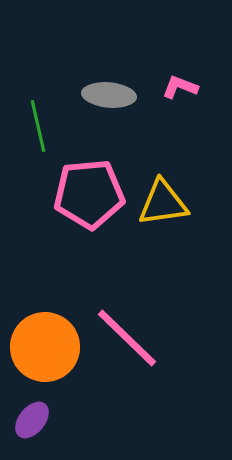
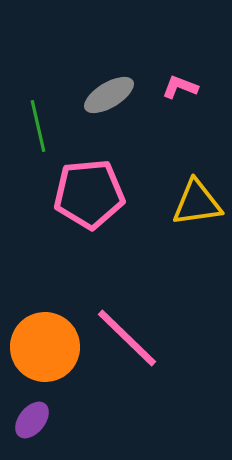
gray ellipse: rotated 36 degrees counterclockwise
yellow triangle: moved 34 px right
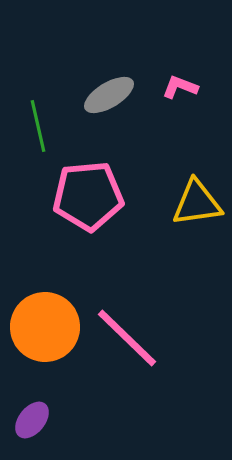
pink pentagon: moved 1 px left, 2 px down
orange circle: moved 20 px up
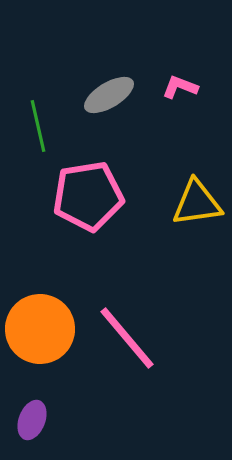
pink pentagon: rotated 4 degrees counterclockwise
orange circle: moved 5 px left, 2 px down
pink line: rotated 6 degrees clockwise
purple ellipse: rotated 18 degrees counterclockwise
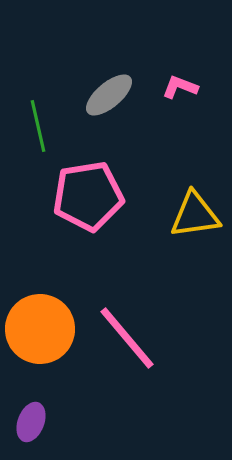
gray ellipse: rotated 9 degrees counterclockwise
yellow triangle: moved 2 px left, 12 px down
purple ellipse: moved 1 px left, 2 px down
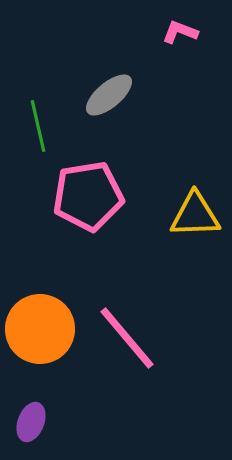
pink L-shape: moved 55 px up
yellow triangle: rotated 6 degrees clockwise
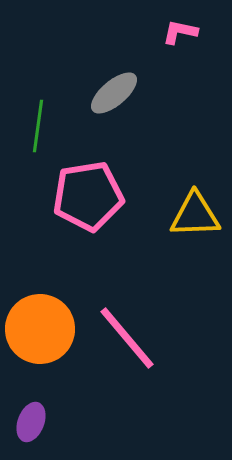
pink L-shape: rotated 9 degrees counterclockwise
gray ellipse: moved 5 px right, 2 px up
green line: rotated 21 degrees clockwise
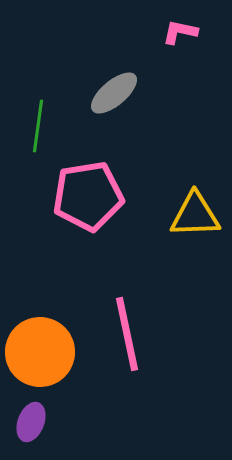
orange circle: moved 23 px down
pink line: moved 4 px up; rotated 28 degrees clockwise
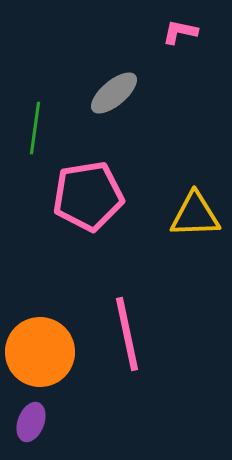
green line: moved 3 px left, 2 px down
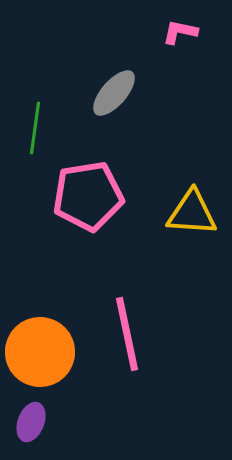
gray ellipse: rotated 9 degrees counterclockwise
yellow triangle: moved 3 px left, 2 px up; rotated 6 degrees clockwise
